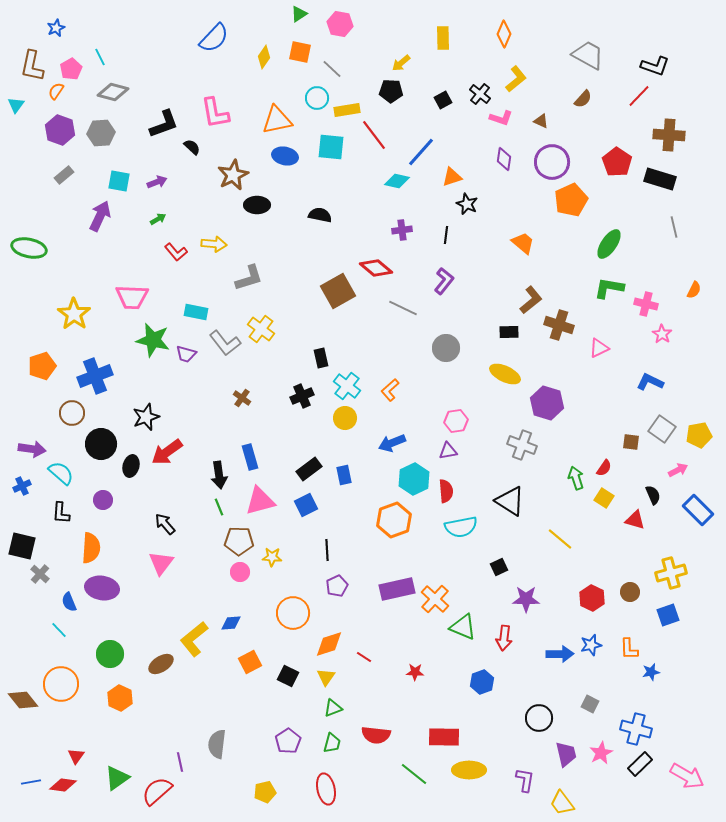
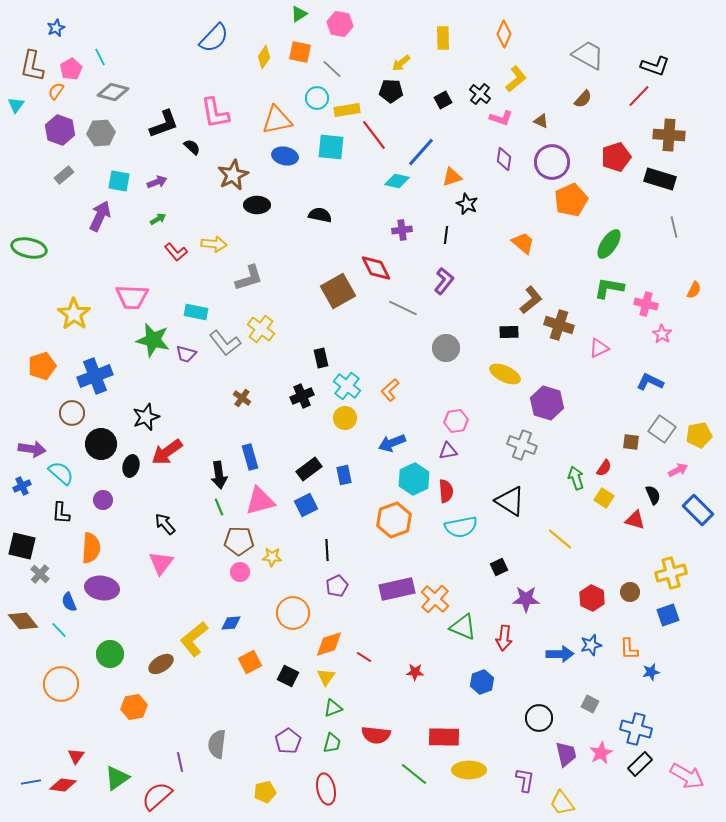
red pentagon at (617, 162): moved 1 px left, 5 px up; rotated 20 degrees clockwise
red diamond at (376, 268): rotated 24 degrees clockwise
orange hexagon at (120, 698): moved 14 px right, 9 px down; rotated 25 degrees clockwise
brown diamond at (23, 700): moved 79 px up
red semicircle at (157, 791): moved 5 px down
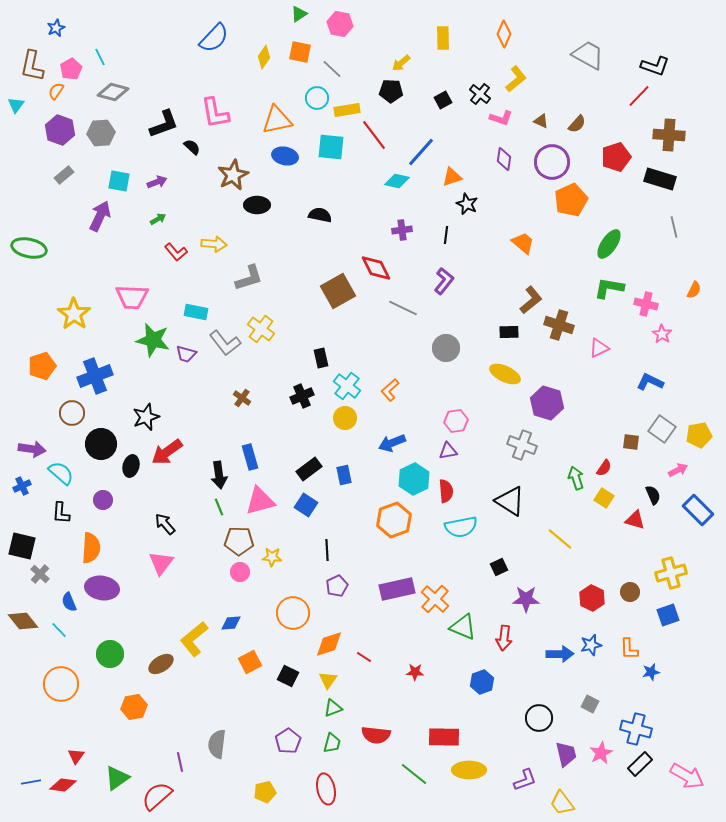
brown semicircle at (583, 99): moved 6 px left, 25 px down
blue square at (306, 505): rotated 30 degrees counterclockwise
yellow triangle at (326, 677): moved 2 px right, 3 px down
purple L-shape at (525, 780): rotated 60 degrees clockwise
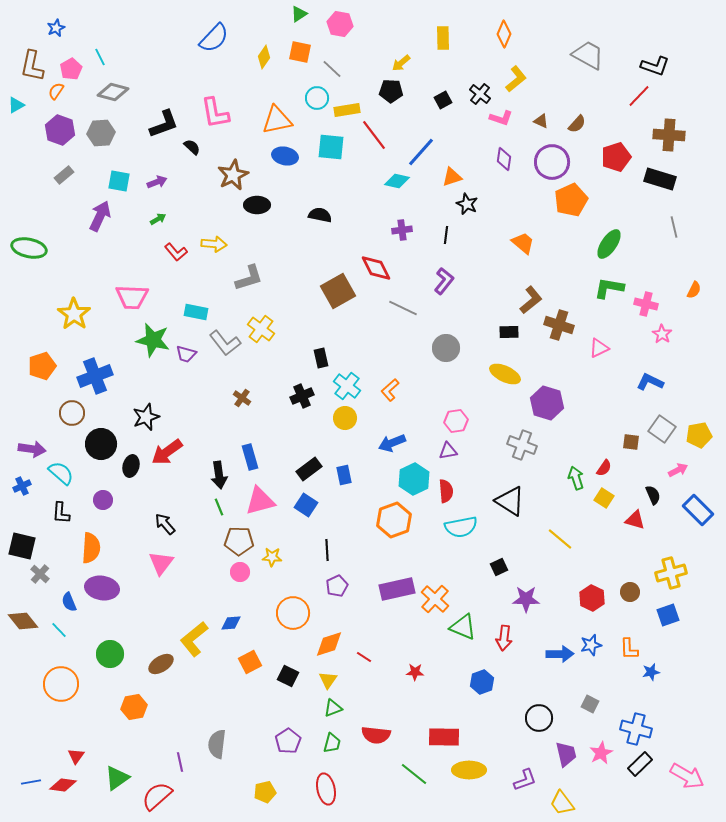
cyan triangle at (16, 105): rotated 24 degrees clockwise
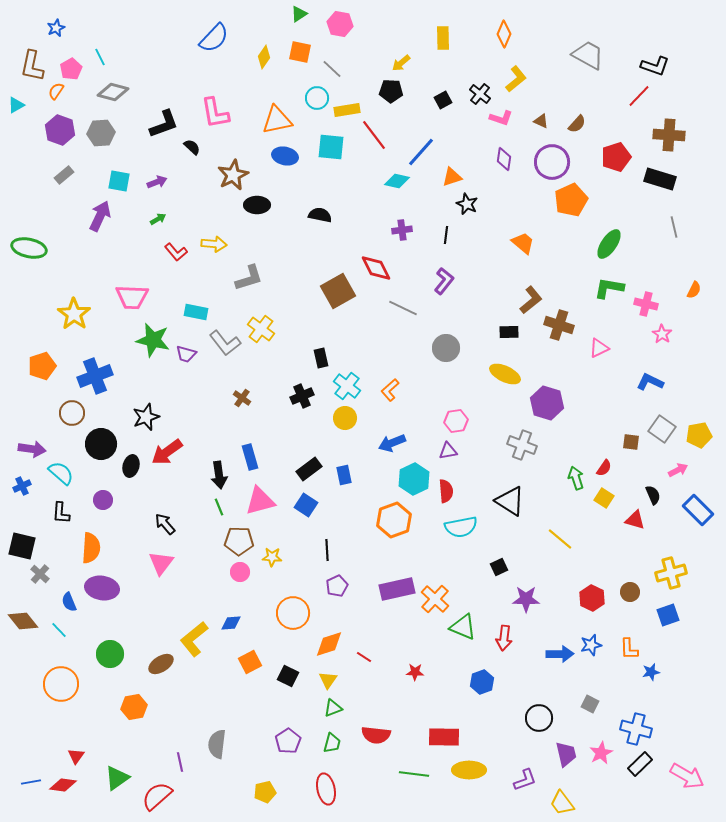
green line at (414, 774): rotated 32 degrees counterclockwise
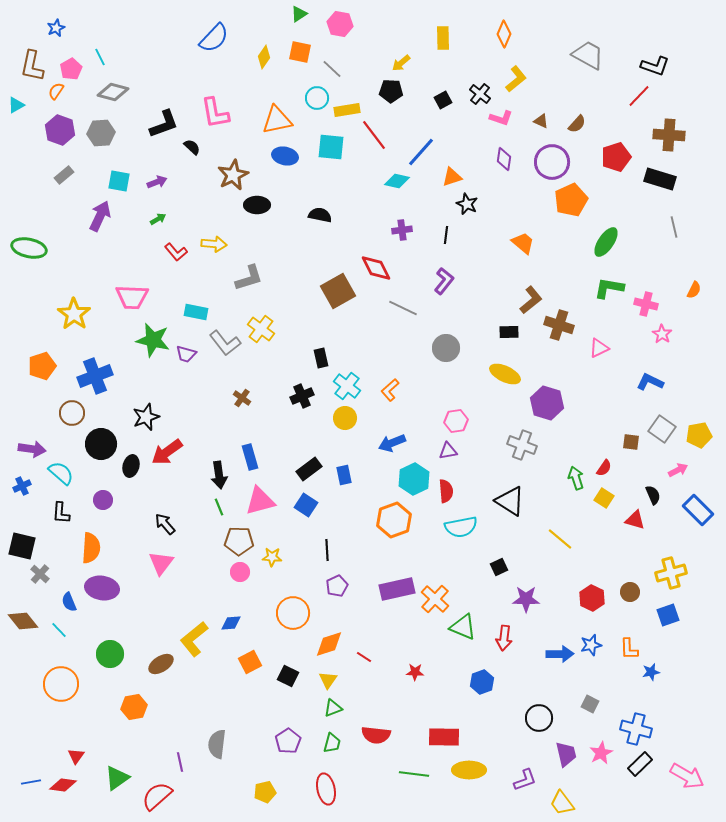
green ellipse at (609, 244): moved 3 px left, 2 px up
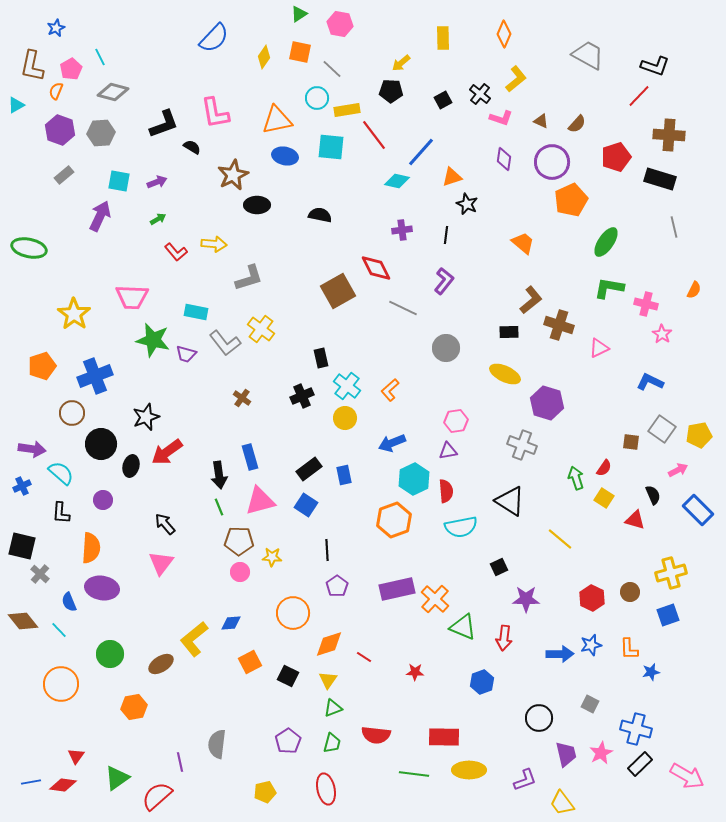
orange semicircle at (56, 91): rotated 12 degrees counterclockwise
black semicircle at (192, 147): rotated 12 degrees counterclockwise
purple pentagon at (337, 586): rotated 10 degrees counterclockwise
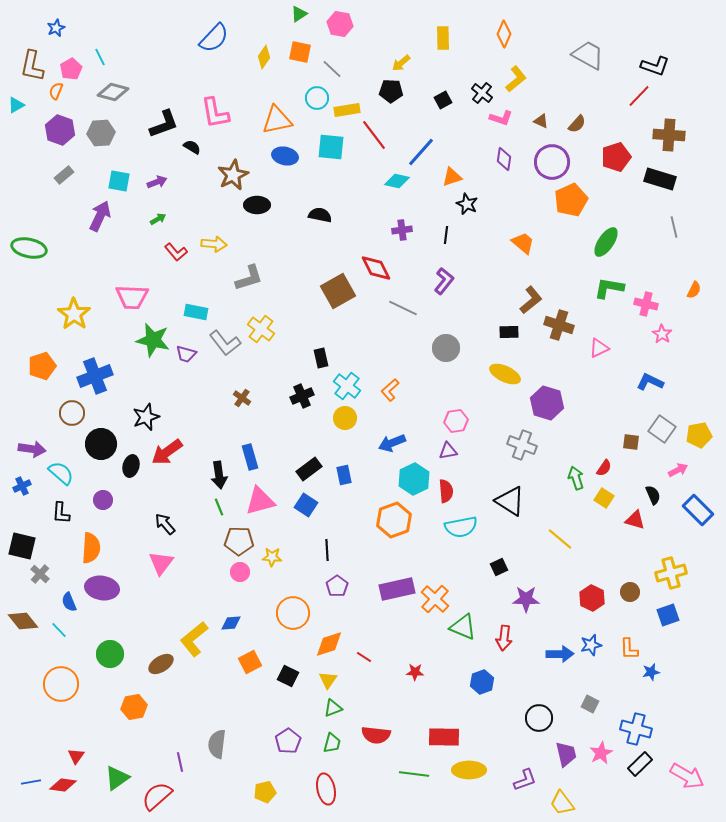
black cross at (480, 94): moved 2 px right, 1 px up
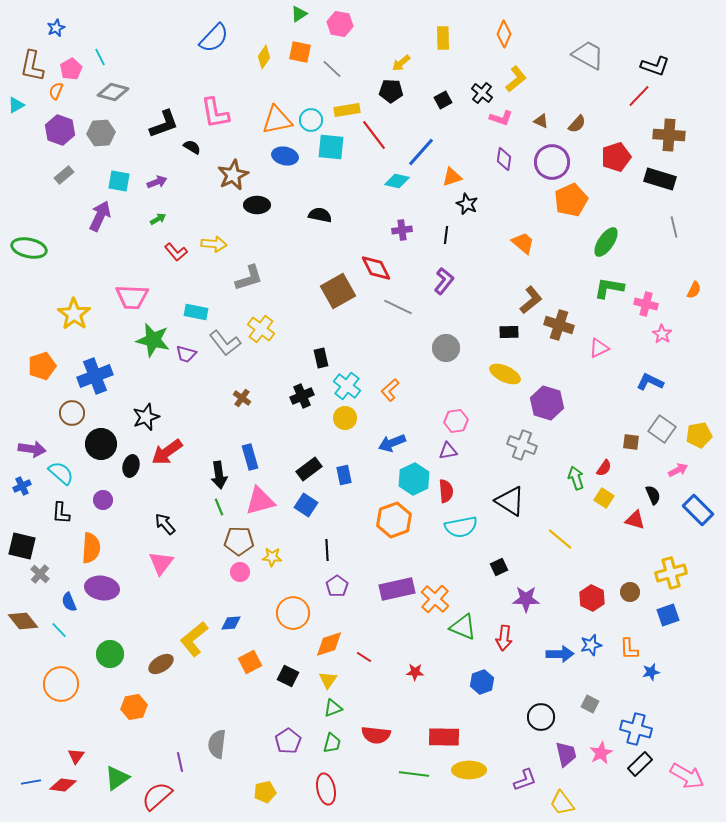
cyan circle at (317, 98): moved 6 px left, 22 px down
gray line at (403, 308): moved 5 px left, 1 px up
black circle at (539, 718): moved 2 px right, 1 px up
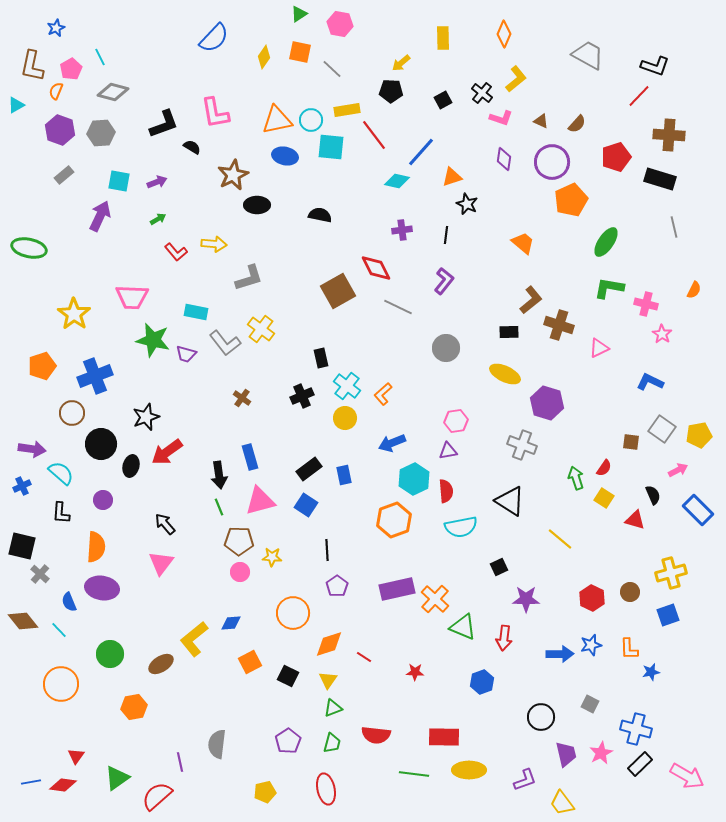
orange L-shape at (390, 390): moved 7 px left, 4 px down
orange semicircle at (91, 548): moved 5 px right, 1 px up
